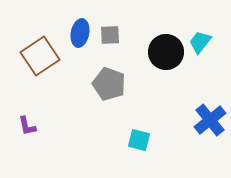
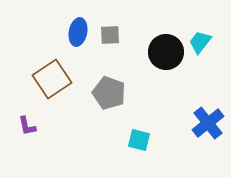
blue ellipse: moved 2 px left, 1 px up
brown square: moved 12 px right, 23 px down
gray pentagon: moved 9 px down
blue cross: moved 2 px left, 3 px down
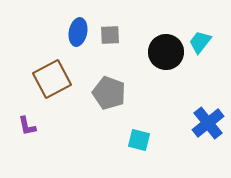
brown square: rotated 6 degrees clockwise
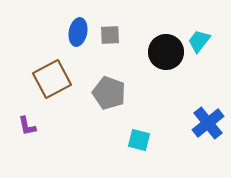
cyan trapezoid: moved 1 px left, 1 px up
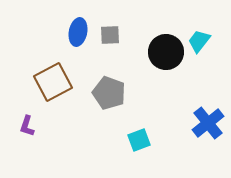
brown square: moved 1 px right, 3 px down
purple L-shape: rotated 30 degrees clockwise
cyan square: rotated 35 degrees counterclockwise
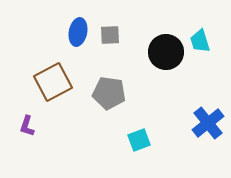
cyan trapezoid: moved 1 px right; rotated 55 degrees counterclockwise
gray pentagon: rotated 12 degrees counterclockwise
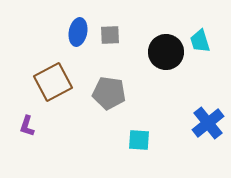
cyan square: rotated 25 degrees clockwise
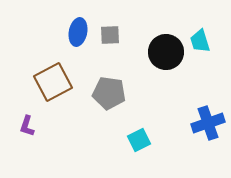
blue cross: rotated 20 degrees clockwise
cyan square: rotated 30 degrees counterclockwise
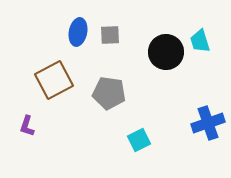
brown square: moved 1 px right, 2 px up
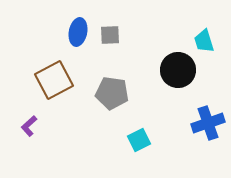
cyan trapezoid: moved 4 px right
black circle: moved 12 px right, 18 px down
gray pentagon: moved 3 px right
purple L-shape: moved 2 px right; rotated 30 degrees clockwise
